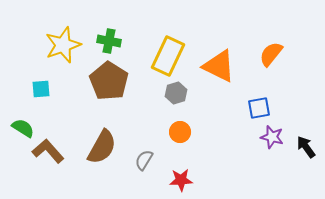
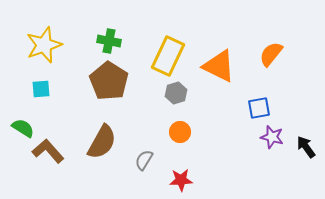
yellow star: moved 19 px left
brown semicircle: moved 5 px up
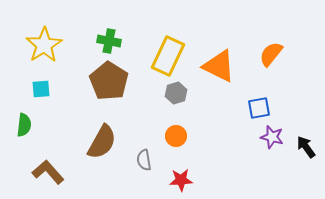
yellow star: rotated 12 degrees counterclockwise
green semicircle: moved 1 px right, 3 px up; rotated 65 degrees clockwise
orange circle: moved 4 px left, 4 px down
brown L-shape: moved 21 px down
gray semicircle: rotated 40 degrees counterclockwise
